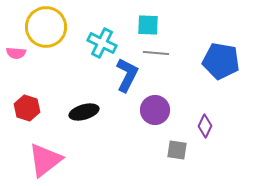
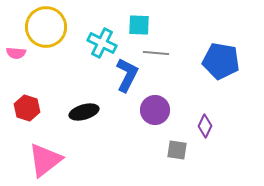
cyan square: moved 9 px left
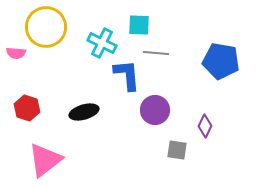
blue L-shape: rotated 32 degrees counterclockwise
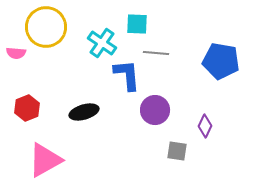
cyan square: moved 2 px left, 1 px up
cyan cross: rotated 8 degrees clockwise
red hexagon: rotated 20 degrees clockwise
gray square: moved 1 px down
pink triangle: rotated 9 degrees clockwise
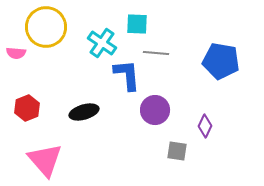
pink triangle: rotated 42 degrees counterclockwise
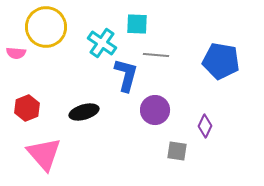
gray line: moved 2 px down
blue L-shape: moved 1 px left; rotated 20 degrees clockwise
pink triangle: moved 1 px left, 6 px up
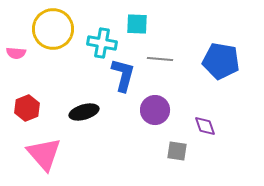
yellow circle: moved 7 px right, 2 px down
cyan cross: rotated 24 degrees counterclockwise
gray line: moved 4 px right, 4 px down
blue L-shape: moved 3 px left
purple diamond: rotated 45 degrees counterclockwise
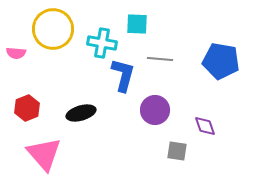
black ellipse: moved 3 px left, 1 px down
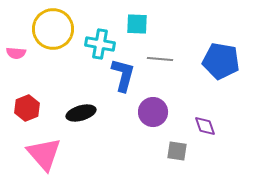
cyan cross: moved 2 px left, 1 px down
purple circle: moved 2 px left, 2 px down
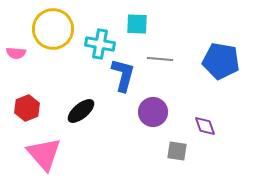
black ellipse: moved 2 px up; rotated 24 degrees counterclockwise
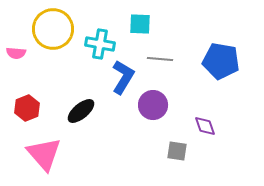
cyan square: moved 3 px right
blue L-shape: moved 2 px down; rotated 16 degrees clockwise
purple circle: moved 7 px up
